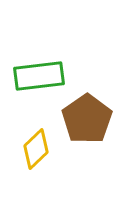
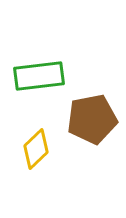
brown pentagon: moved 5 px right; rotated 24 degrees clockwise
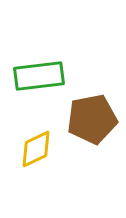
yellow diamond: rotated 18 degrees clockwise
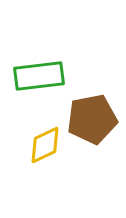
yellow diamond: moved 9 px right, 4 px up
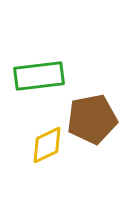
yellow diamond: moved 2 px right
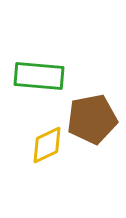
green rectangle: rotated 12 degrees clockwise
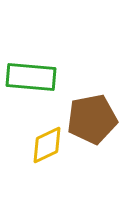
green rectangle: moved 8 px left, 1 px down
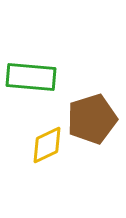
brown pentagon: rotated 6 degrees counterclockwise
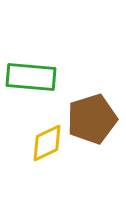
yellow diamond: moved 2 px up
